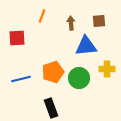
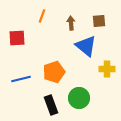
blue triangle: rotated 45 degrees clockwise
orange pentagon: moved 1 px right
green circle: moved 20 px down
black rectangle: moved 3 px up
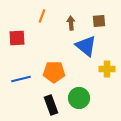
orange pentagon: rotated 20 degrees clockwise
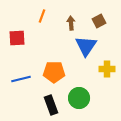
brown square: rotated 24 degrees counterclockwise
blue triangle: rotated 25 degrees clockwise
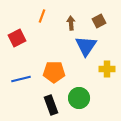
red square: rotated 24 degrees counterclockwise
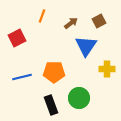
brown arrow: rotated 56 degrees clockwise
blue line: moved 1 px right, 2 px up
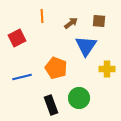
orange line: rotated 24 degrees counterclockwise
brown square: rotated 32 degrees clockwise
orange pentagon: moved 2 px right, 4 px up; rotated 20 degrees clockwise
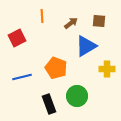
blue triangle: rotated 25 degrees clockwise
green circle: moved 2 px left, 2 px up
black rectangle: moved 2 px left, 1 px up
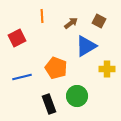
brown square: rotated 24 degrees clockwise
